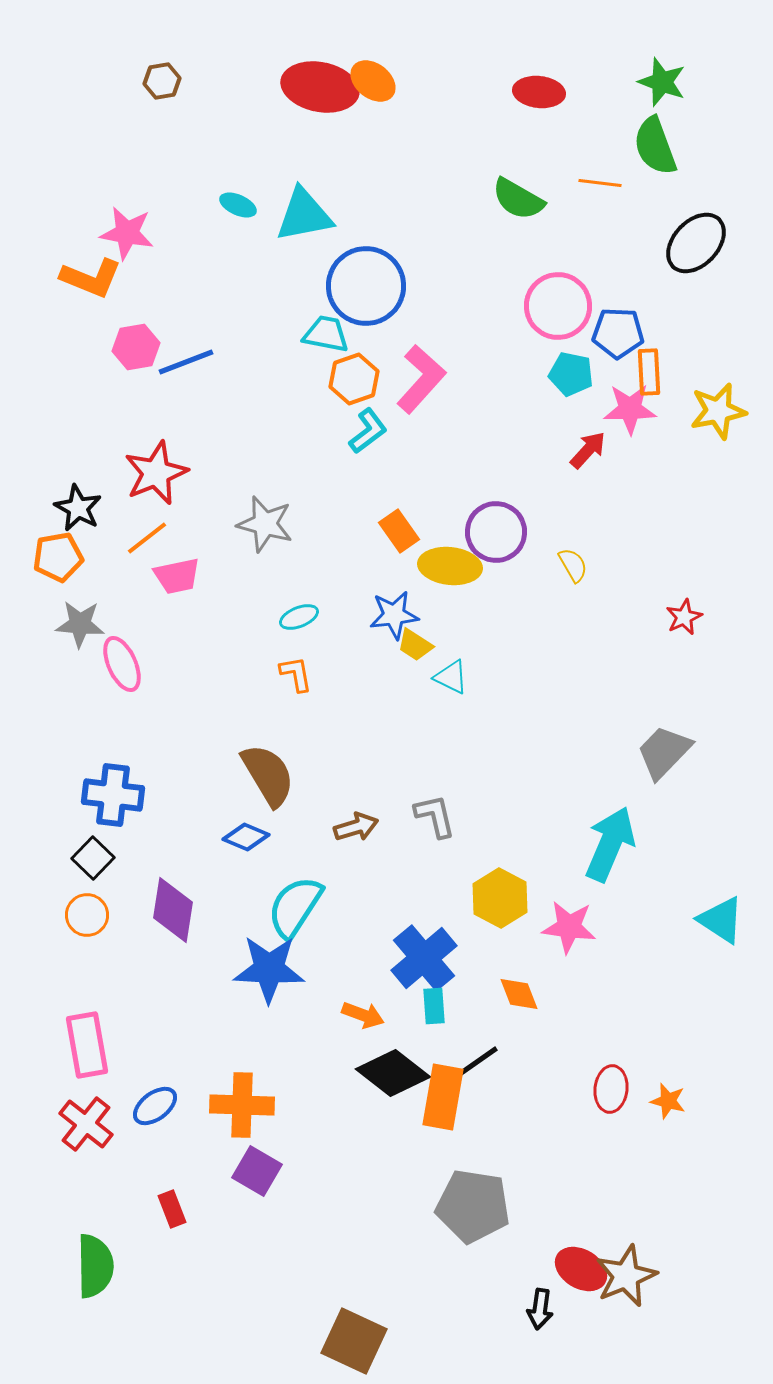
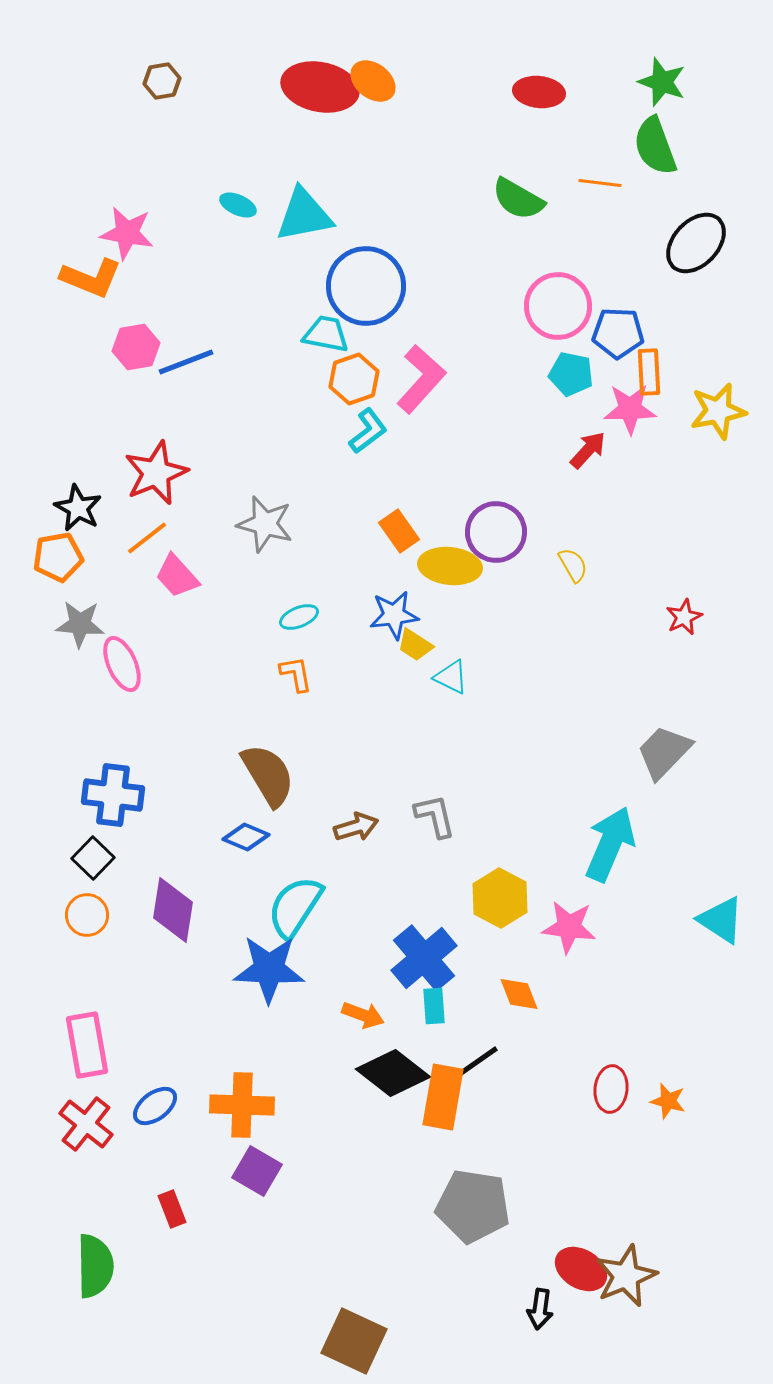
pink trapezoid at (177, 576): rotated 60 degrees clockwise
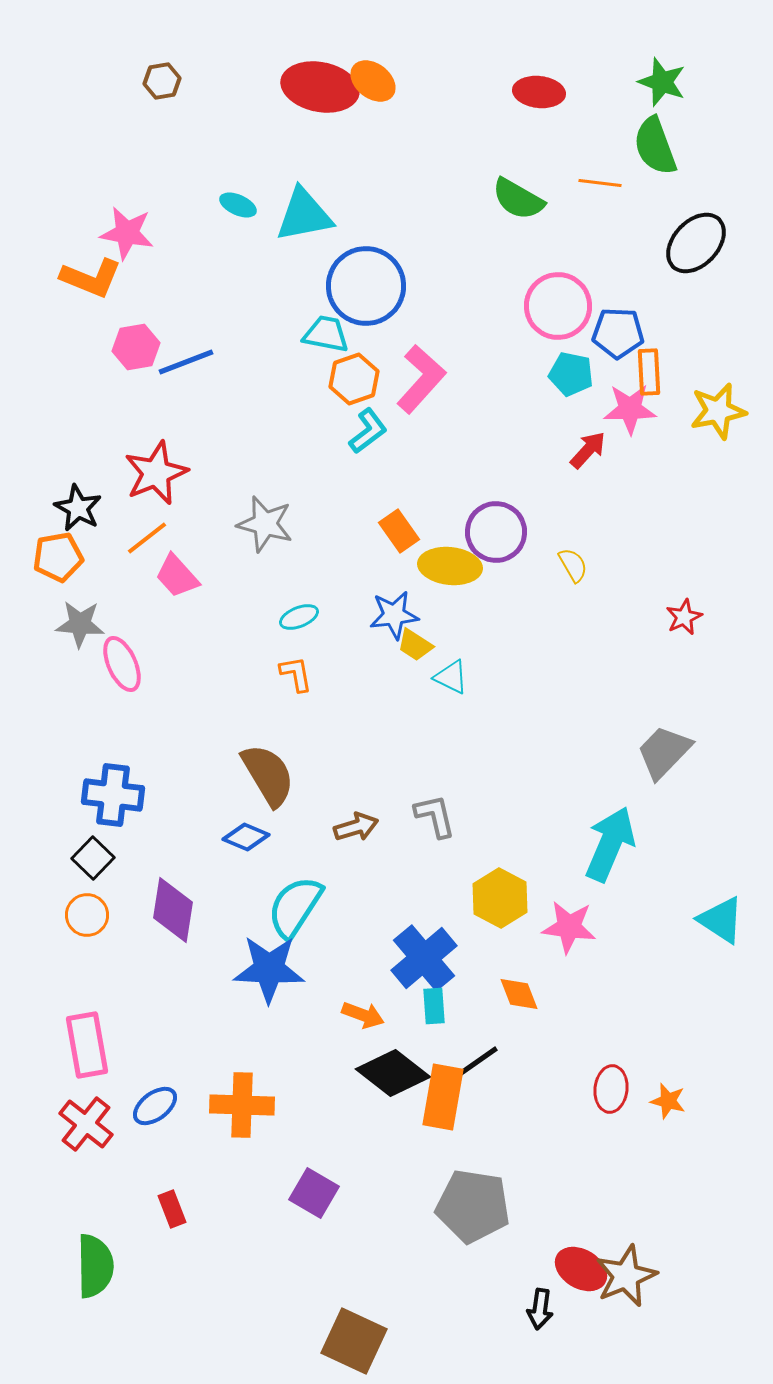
purple square at (257, 1171): moved 57 px right, 22 px down
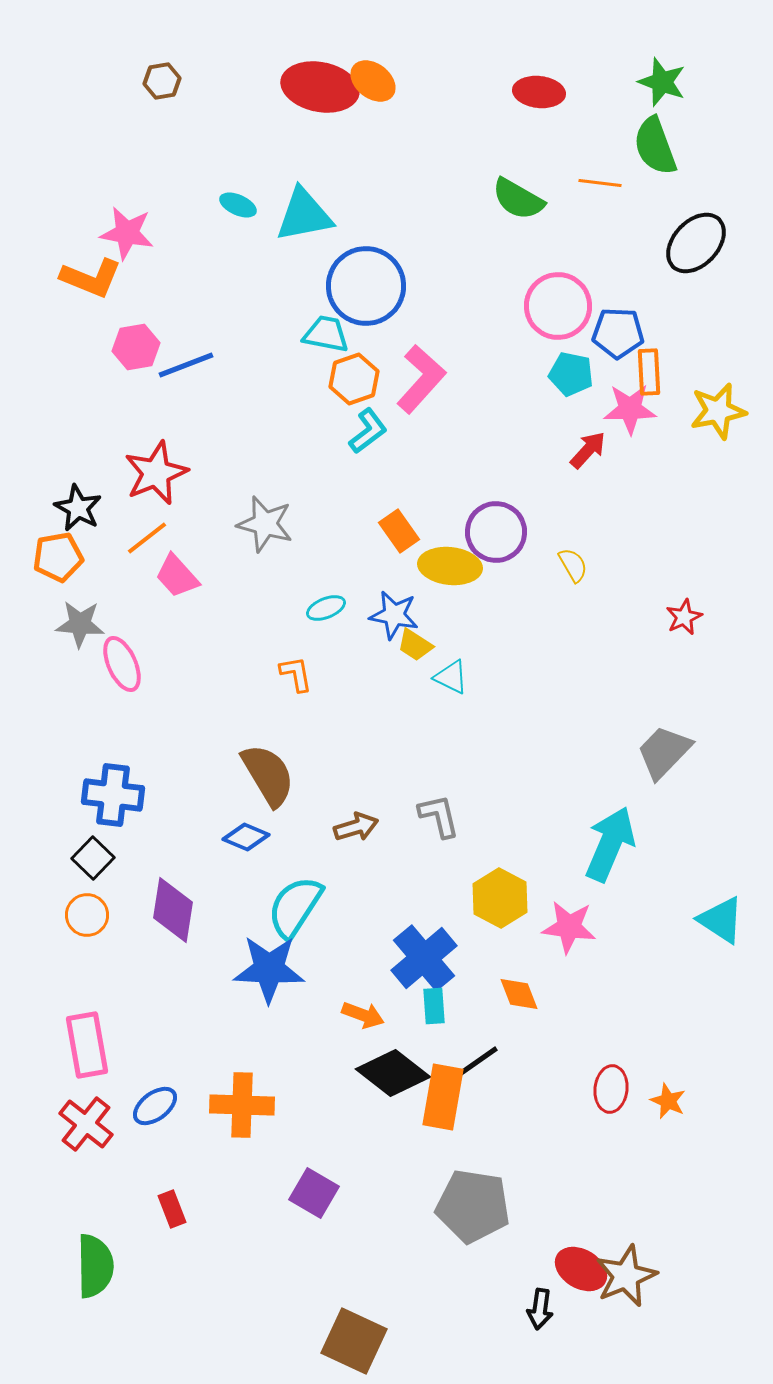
blue line at (186, 362): moved 3 px down
blue star at (394, 615): rotated 18 degrees clockwise
cyan ellipse at (299, 617): moved 27 px right, 9 px up
gray L-shape at (435, 816): moved 4 px right
orange star at (668, 1101): rotated 9 degrees clockwise
